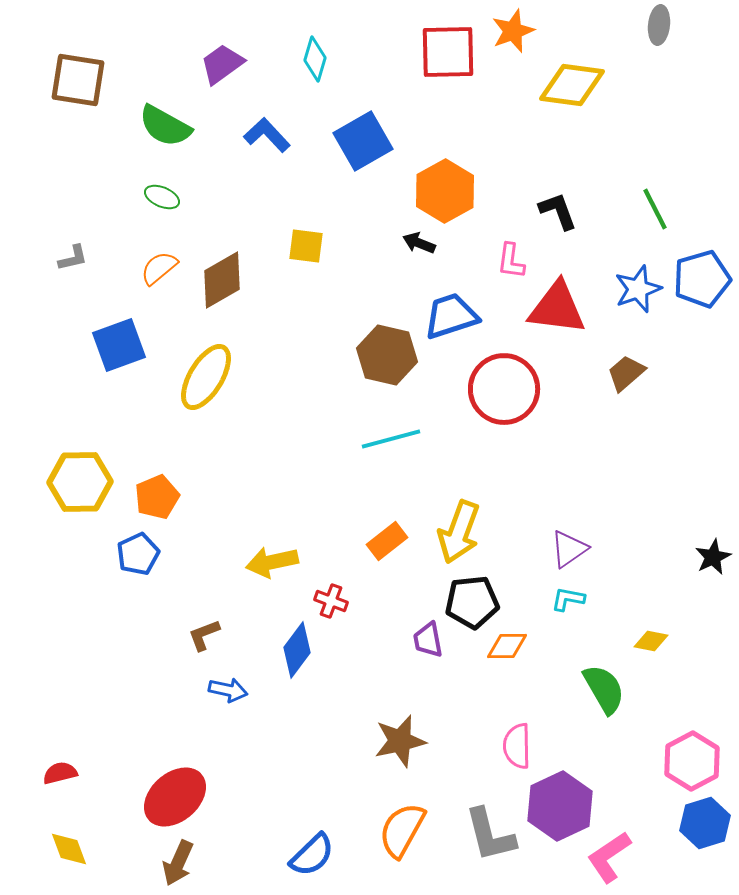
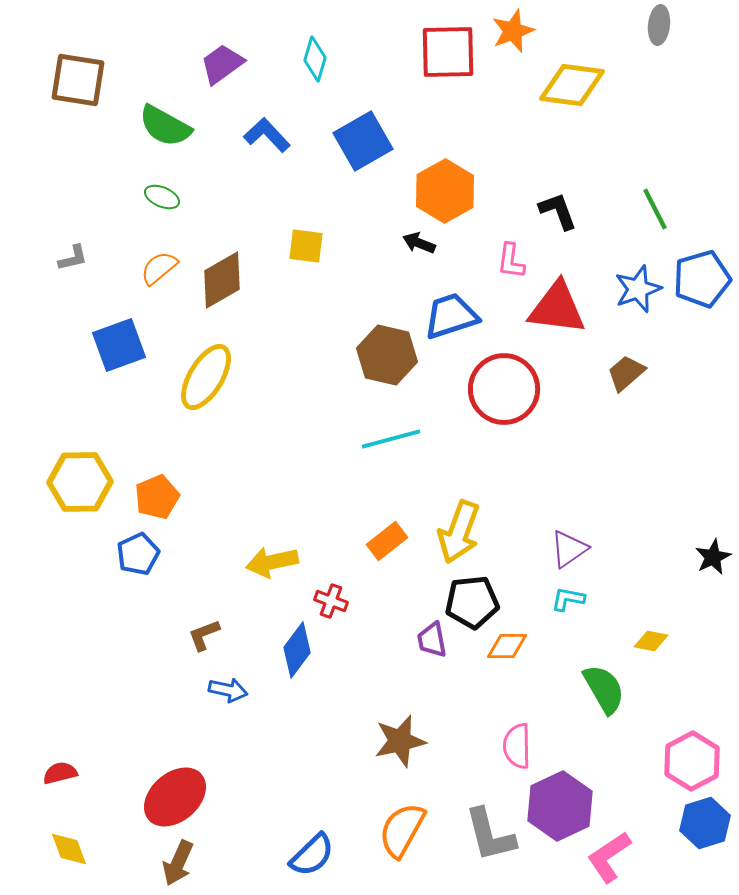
purple trapezoid at (428, 640): moved 4 px right
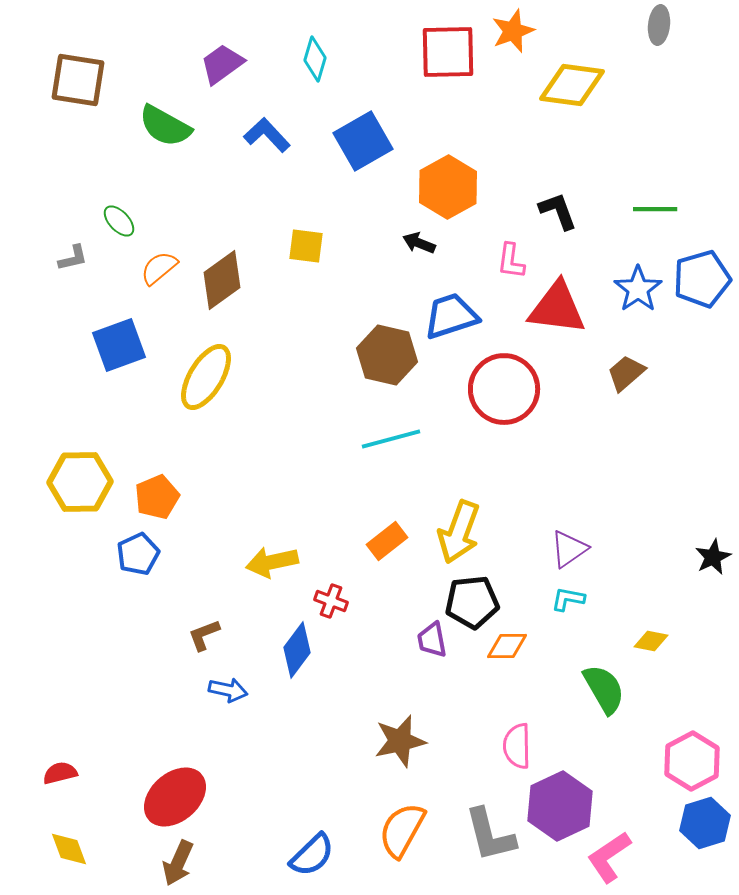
orange hexagon at (445, 191): moved 3 px right, 4 px up
green ellipse at (162, 197): moved 43 px left, 24 px down; rotated 24 degrees clockwise
green line at (655, 209): rotated 63 degrees counterclockwise
brown diamond at (222, 280): rotated 6 degrees counterclockwise
blue star at (638, 289): rotated 15 degrees counterclockwise
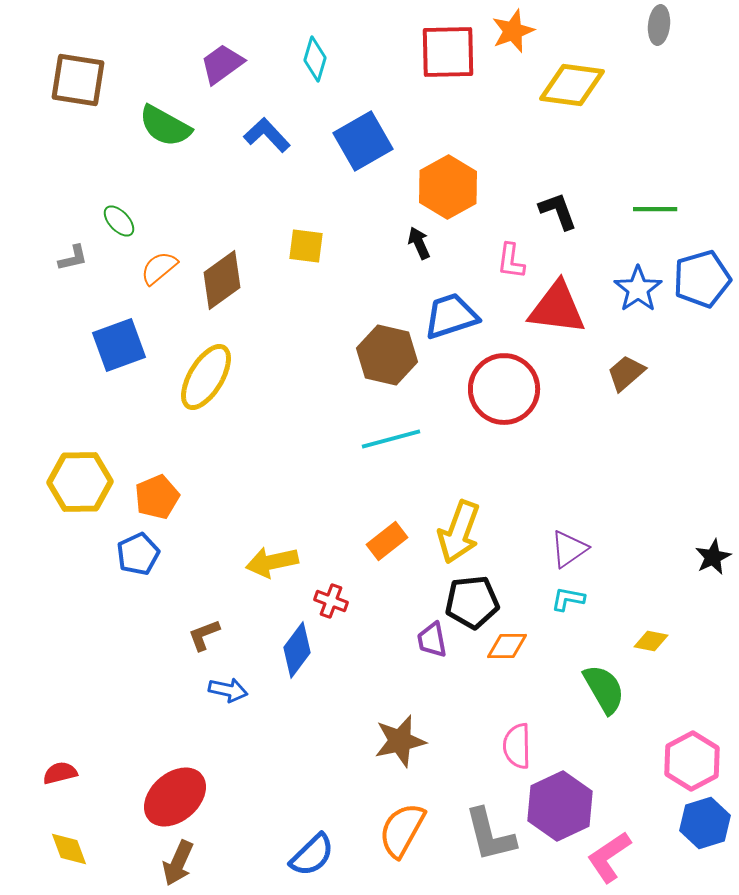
black arrow at (419, 243): rotated 44 degrees clockwise
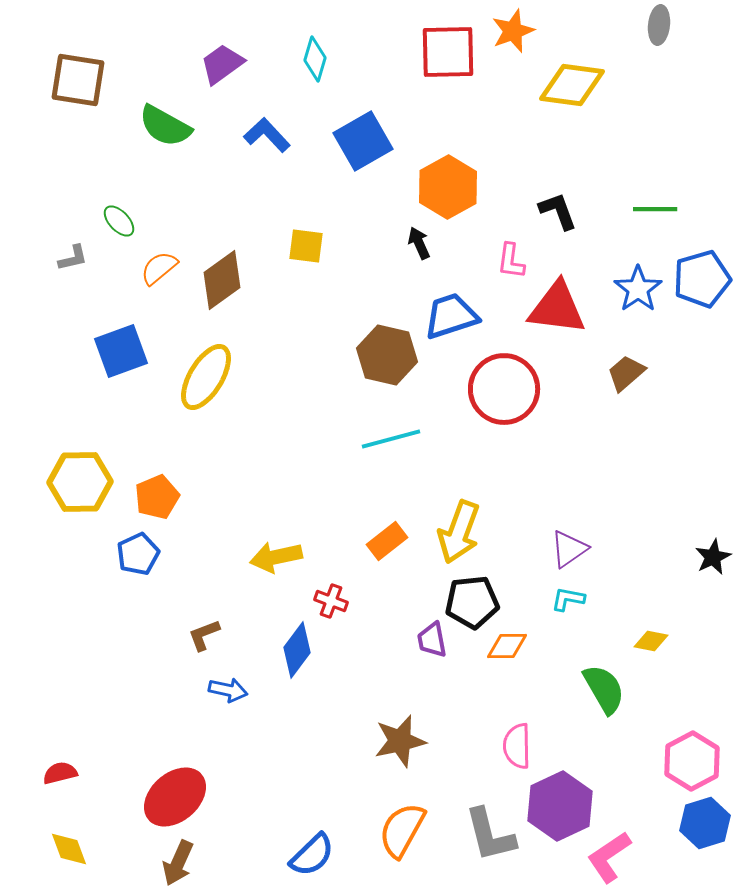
blue square at (119, 345): moved 2 px right, 6 px down
yellow arrow at (272, 562): moved 4 px right, 5 px up
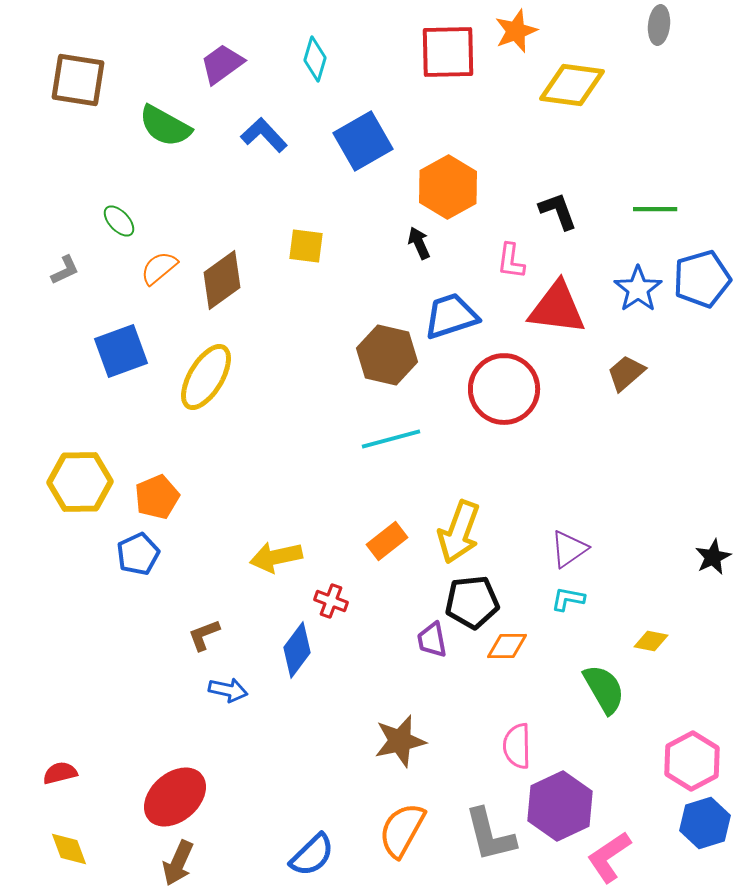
orange star at (513, 31): moved 3 px right
blue L-shape at (267, 135): moved 3 px left
gray L-shape at (73, 258): moved 8 px left, 12 px down; rotated 12 degrees counterclockwise
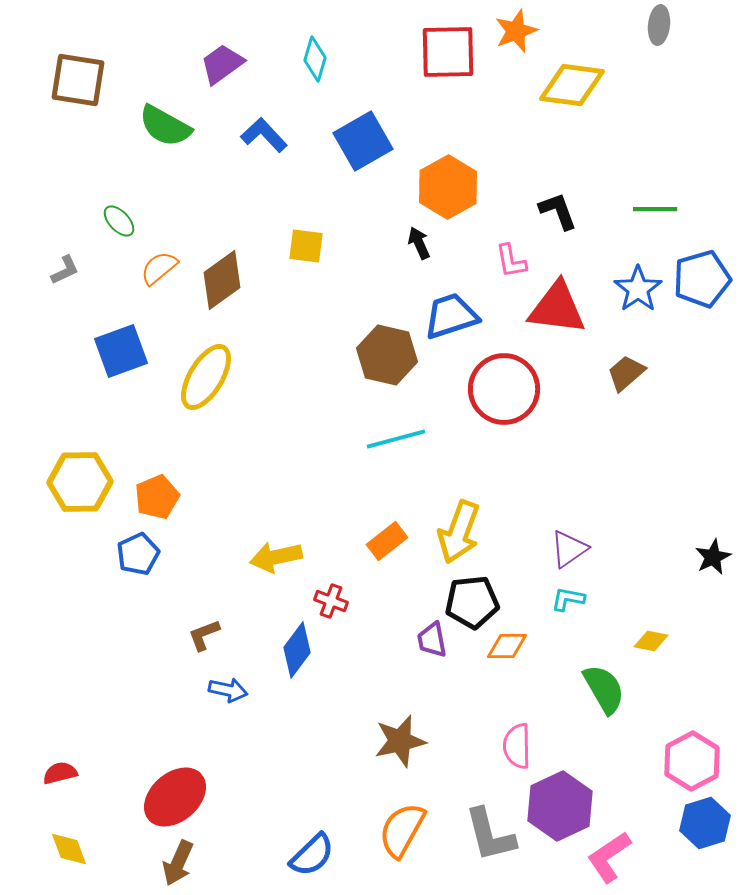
pink L-shape at (511, 261): rotated 18 degrees counterclockwise
cyan line at (391, 439): moved 5 px right
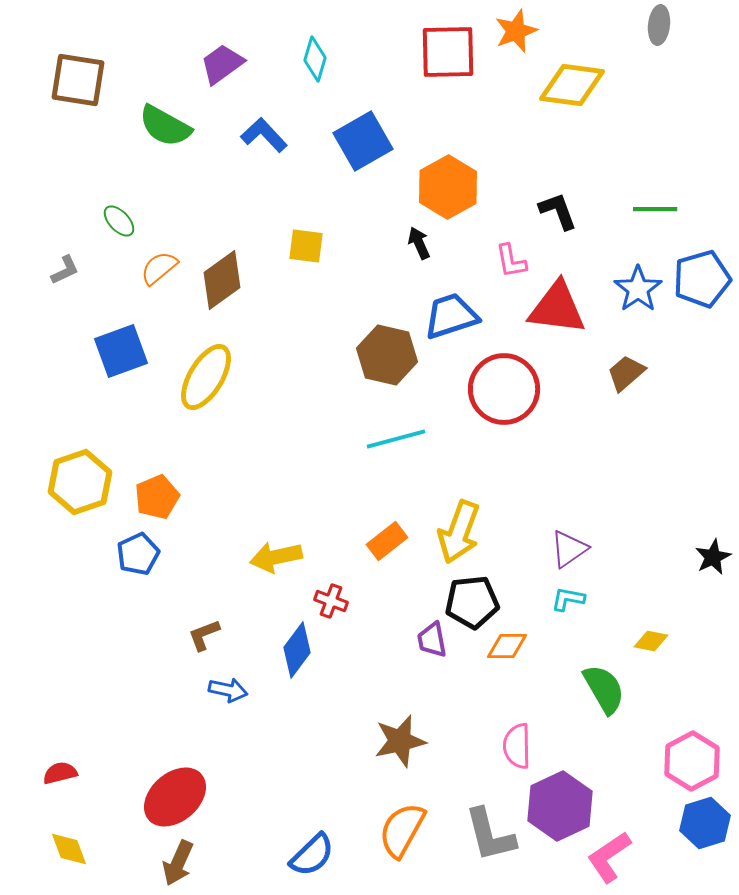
yellow hexagon at (80, 482): rotated 18 degrees counterclockwise
